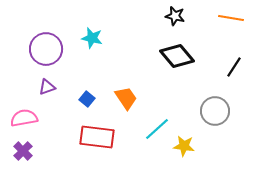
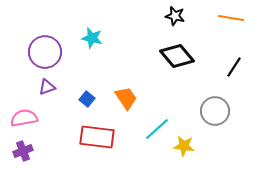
purple circle: moved 1 px left, 3 px down
purple cross: rotated 24 degrees clockwise
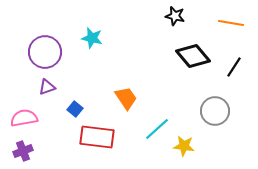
orange line: moved 5 px down
black diamond: moved 16 px right
blue square: moved 12 px left, 10 px down
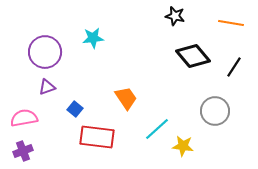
cyan star: moved 1 px right; rotated 20 degrees counterclockwise
yellow star: moved 1 px left
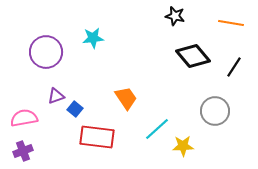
purple circle: moved 1 px right
purple triangle: moved 9 px right, 9 px down
yellow star: rotated 10 degrees counterclockwise
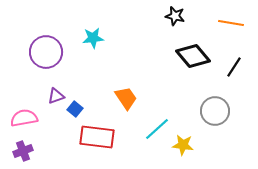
yellow star: moved 1 px up; rotated 10 degrees clockwise
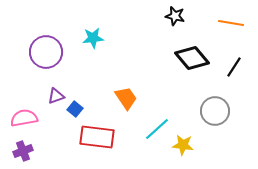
black diamond: moved 1 px left, 2 px down
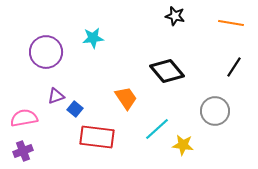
black diamond: moved 25 px left, 13 px down
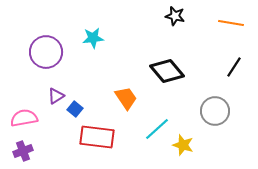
purple triangle: rotated 12 degrees counterclockwise
yellow star: rotated 10 degrees clockwise
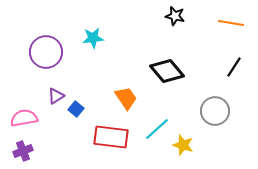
blue square: moved 1 px right
red rectangle: moved 14 px right
